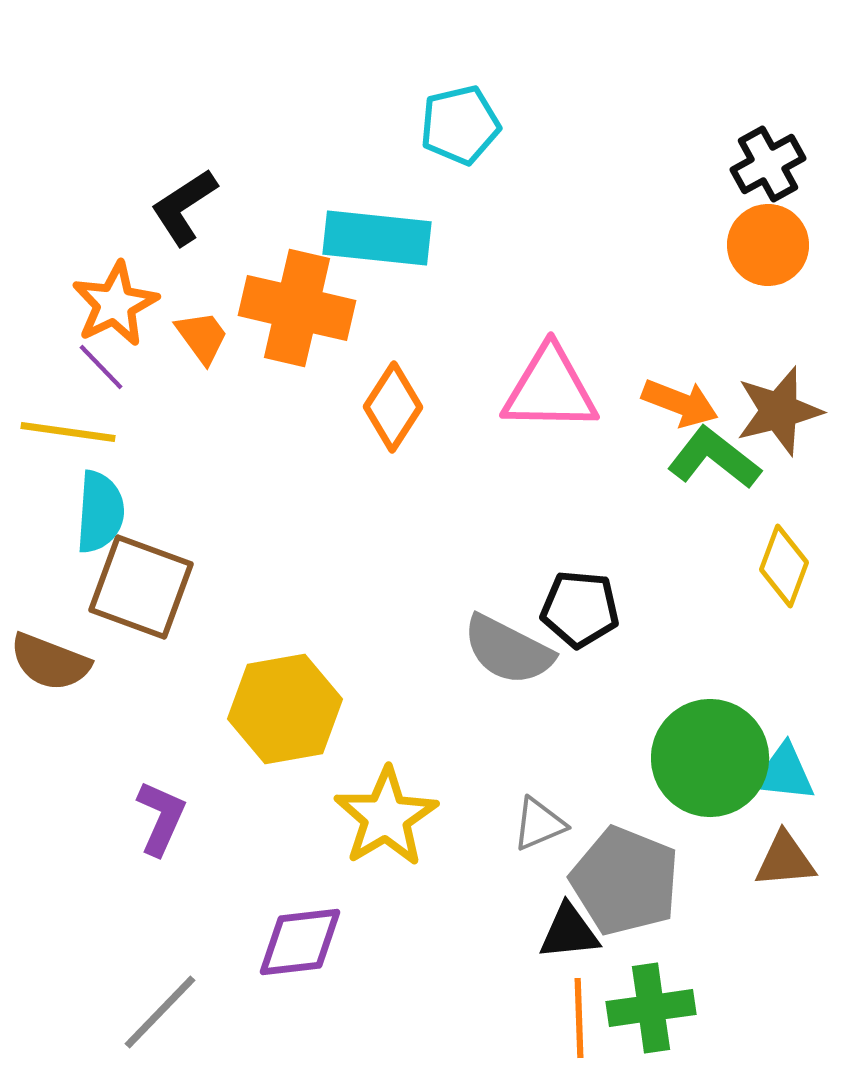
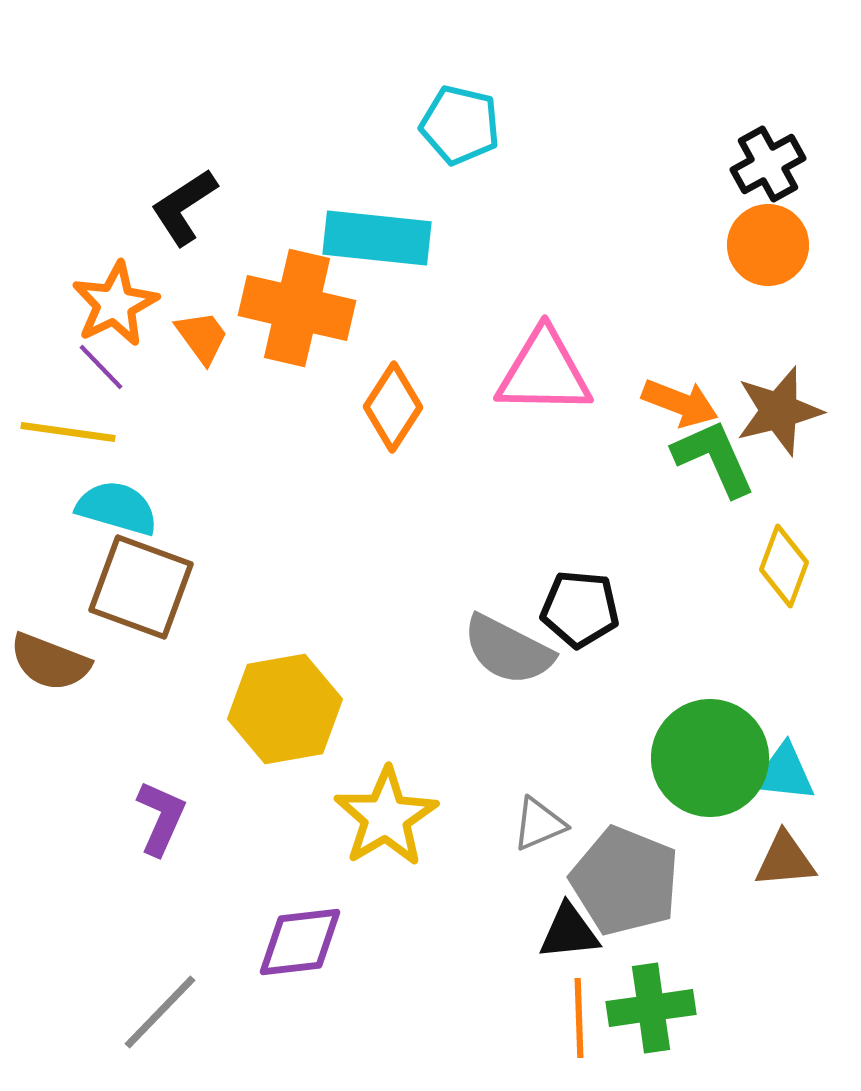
cyan pentagon: rotated 26 degrees clockwise
pink triangle: moved 6 px left, 17 px up
green L-shape: rotated 28 degrees clockwise
cyan semicircle: moved 17 px right, 4 px up; rotated 78 degrees counterclockwise
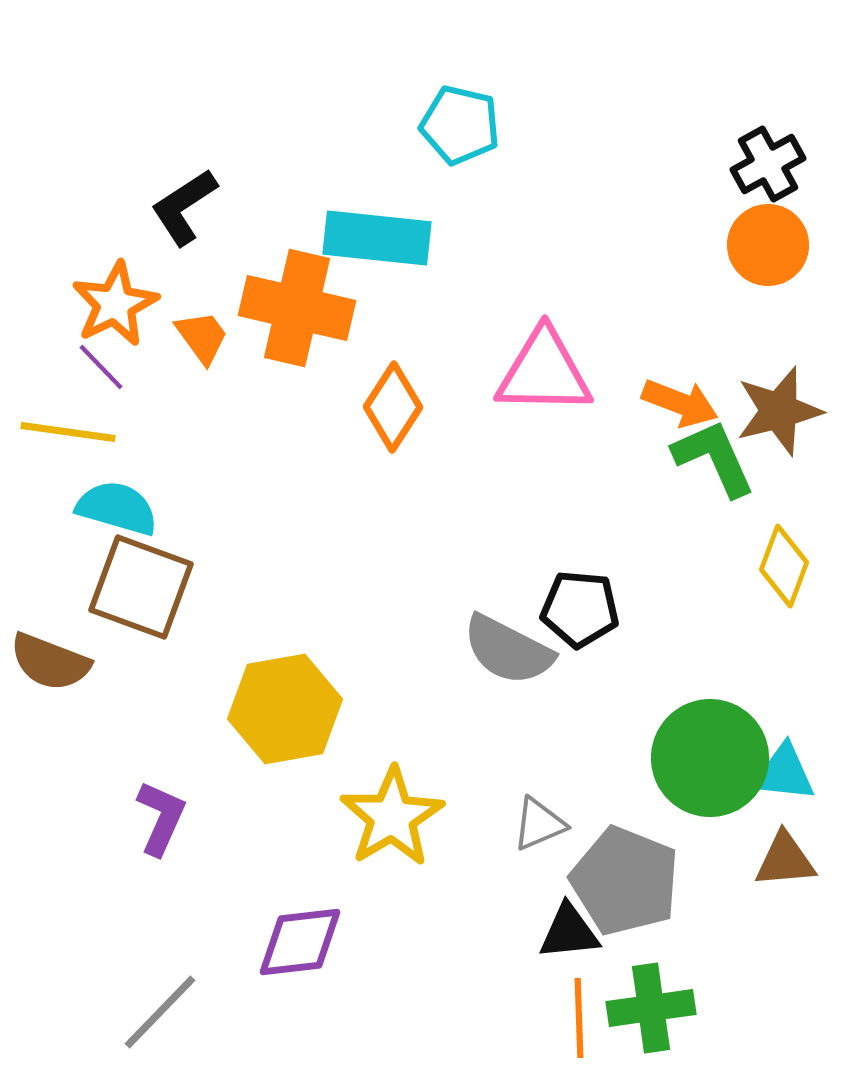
yellow star: moved 6 px right
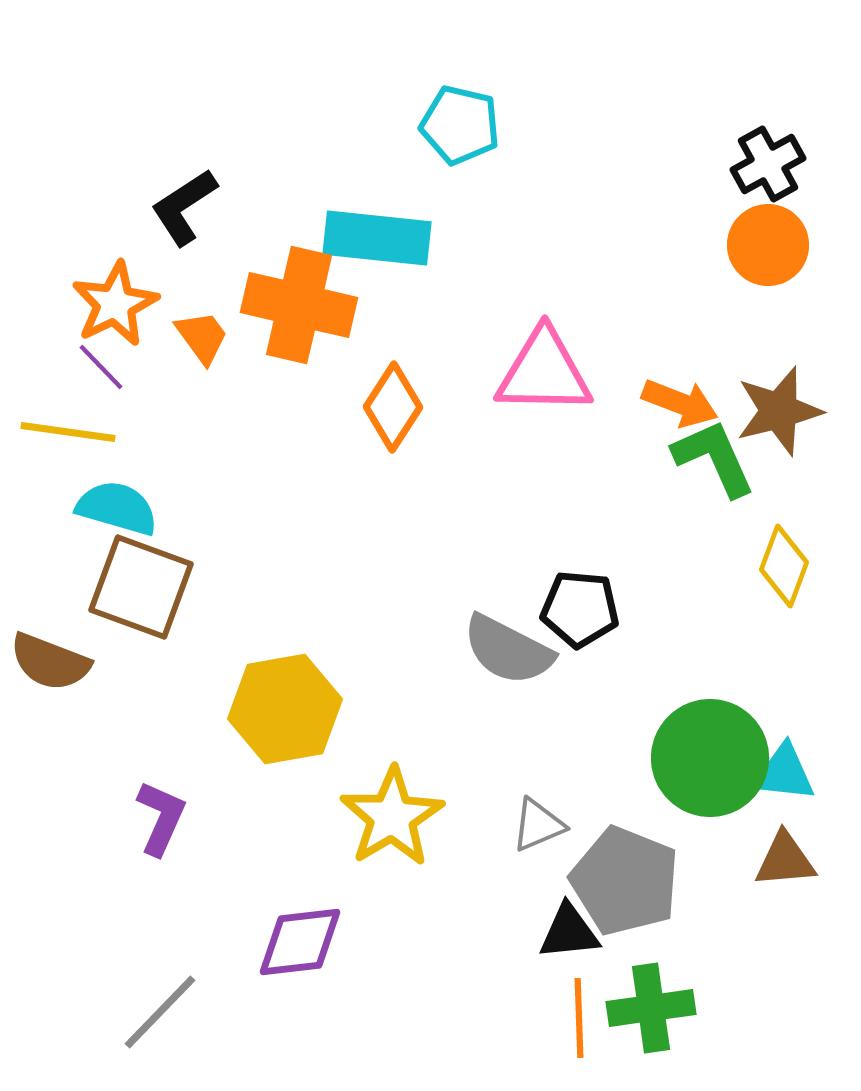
orange cross: moved 2 px right, 3 px up
gray triangle: moved 1 px left, 1 px down
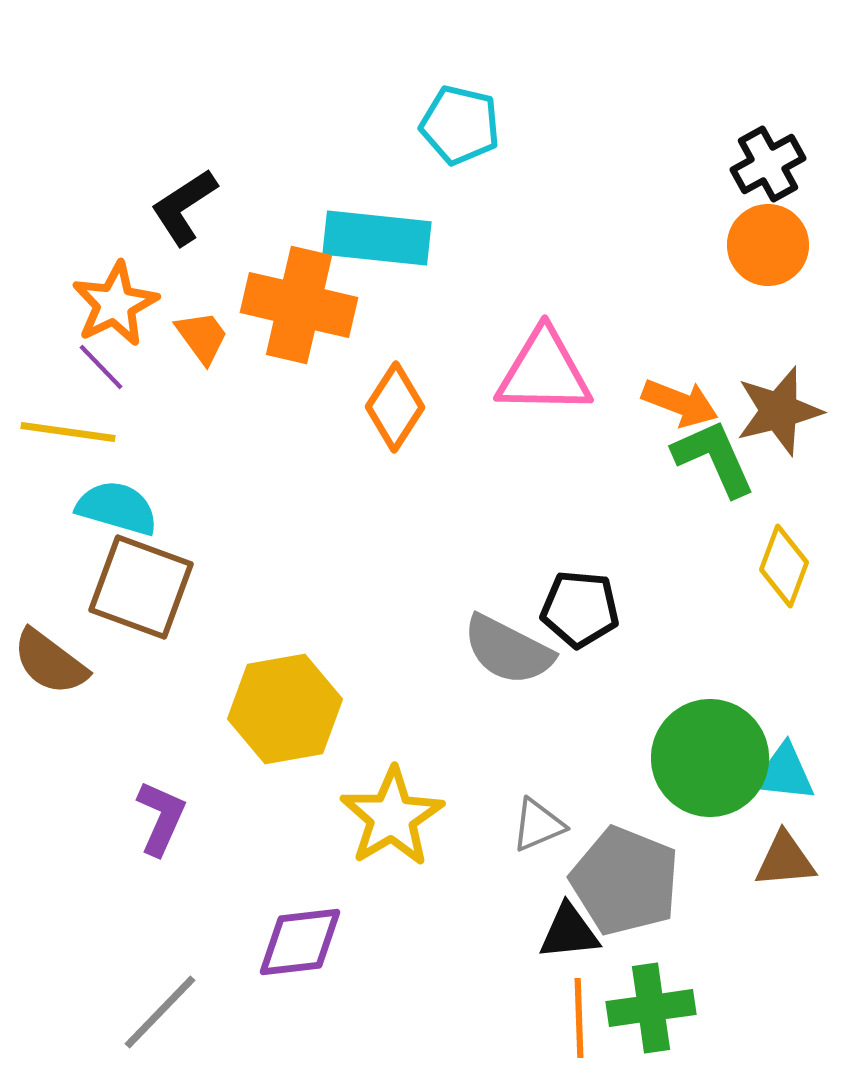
orange diamond: moved 2 px right
brown semicircle: rotated 16 degrees clockwise
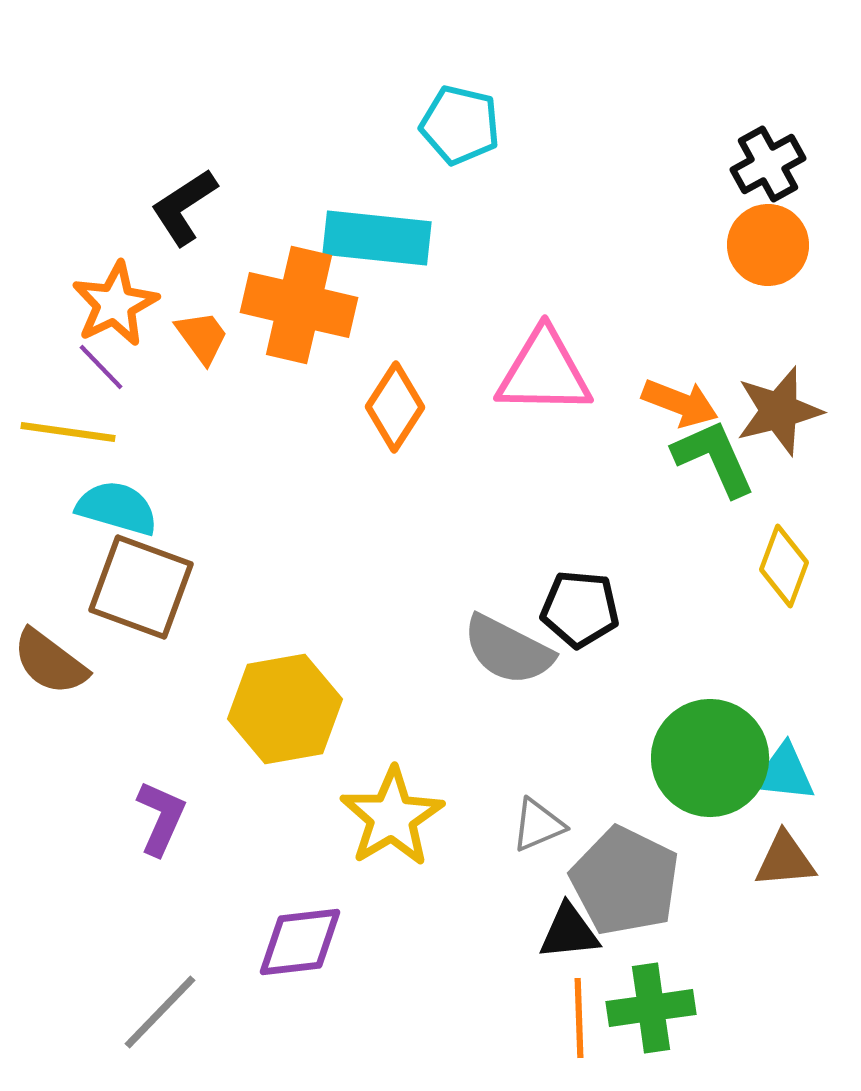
gray pentagon: rotated 4 degrees clockwise
